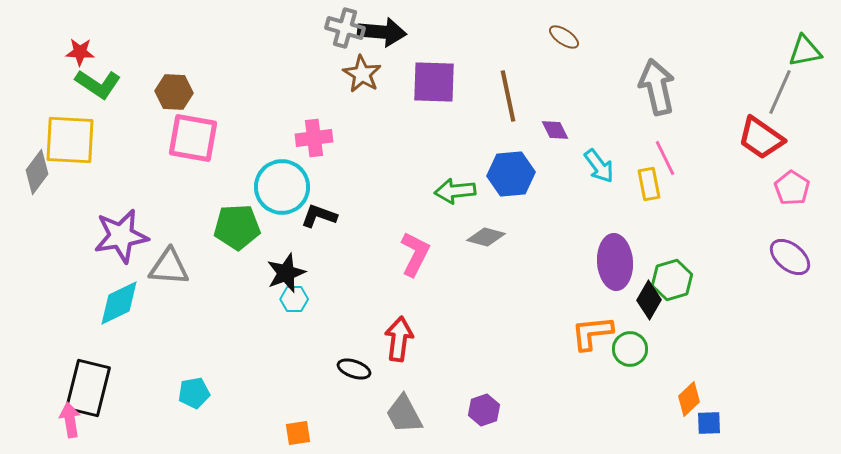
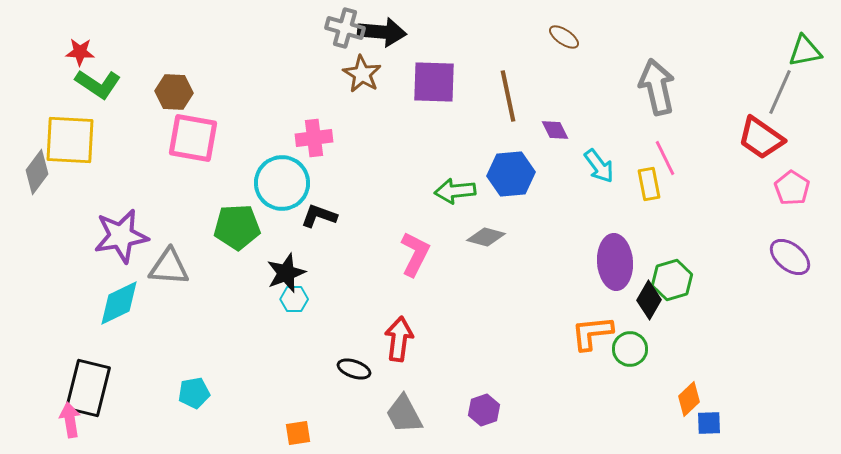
cyan circle at (282, 187): moved 4 px up
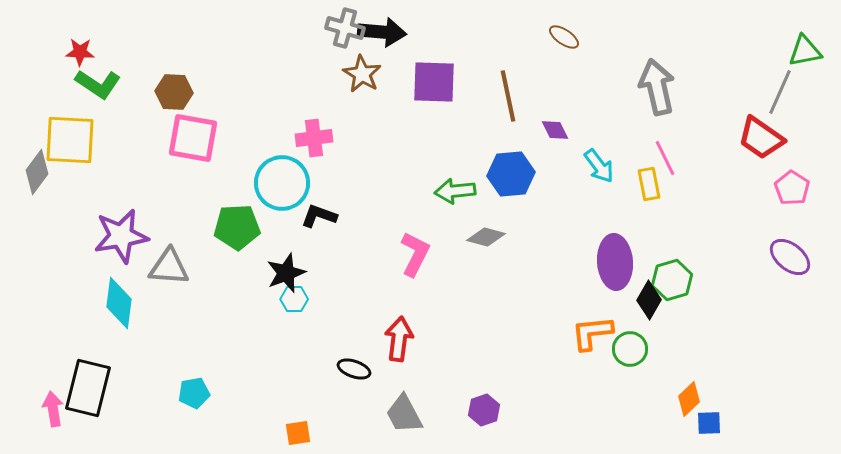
cyan diamond at (119, 303): rotated 57 degrees counterclockwise
pink arrow at (70, 420): moved 17 px left, 11 px up
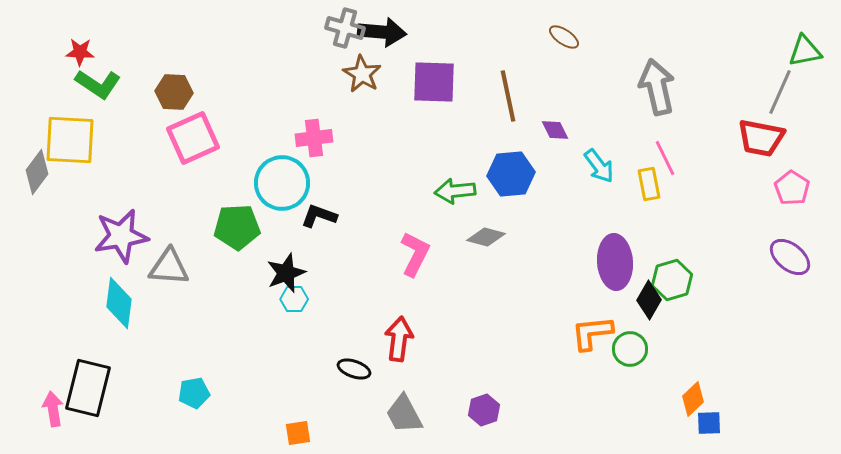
pink square at (193, 138): rotated 34 degrees counterclockwise
red trapezoid at (761, 138): rotated 24 degrees counterclockwise
orange diamond at (689, 399): moved 4 px right
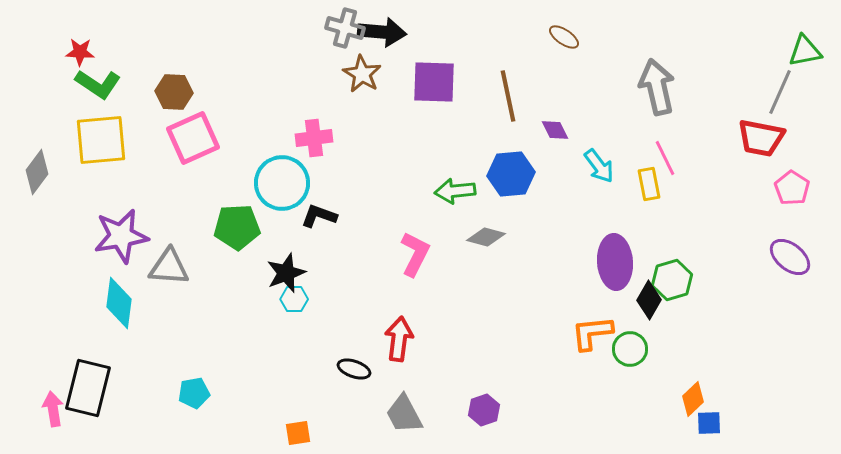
yellow square at (70, 140): moved 31 px right; rotated 8 degrees counterclockwise
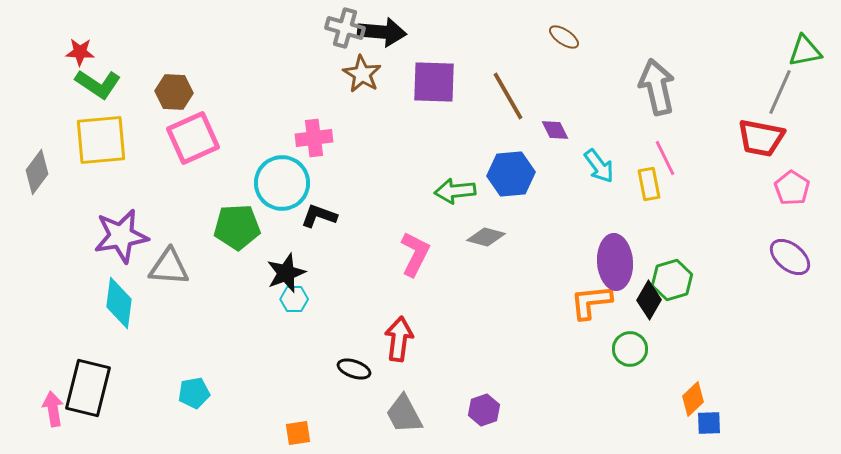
brown line at (508, 96): rotated 18 degrees counterclockwise
orange L-shape at (592, 333): moved 1 px left, 31 px up
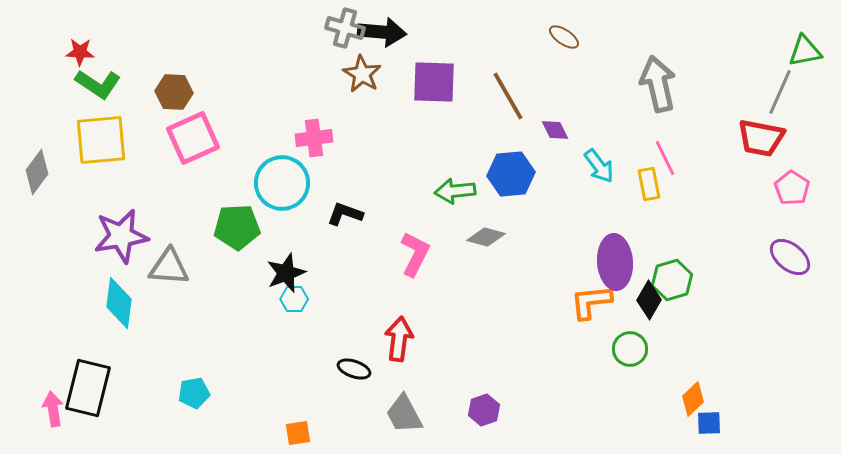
gray arrow at (657, 87): moved 1 px right, 3 px up
black L-shape at (319, 216): moved 26 px right, 2 px up
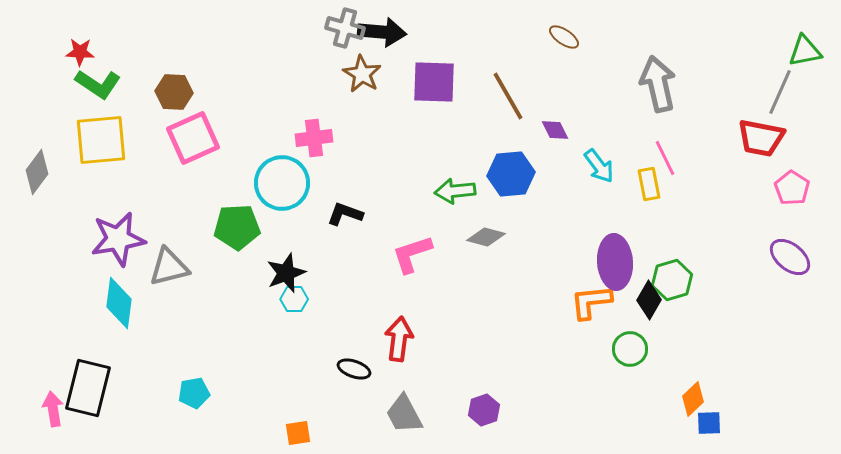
purple star at (121, 236): moved 3 px left, 3 px down
pink L-shape at (415, 254): moved 3 px left; rotated 135 degrees counterclockwise
gray triangle at (169, 267): rotated 18 degrees counterclockwise
